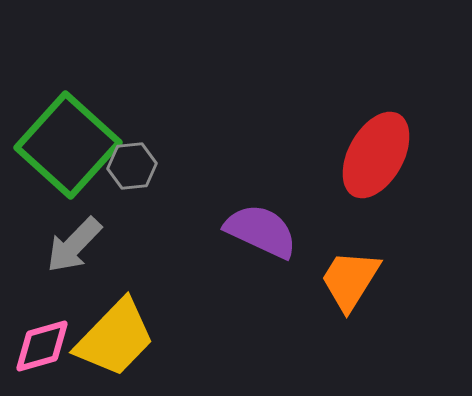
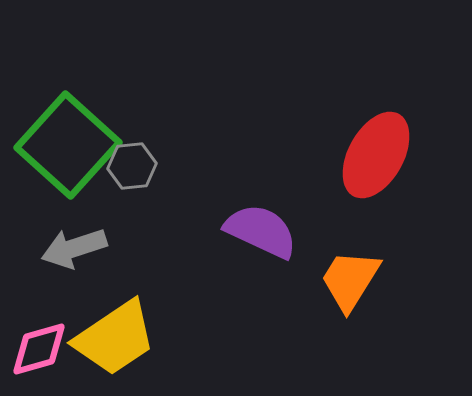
gray arrow: moved 3 px down; rotated 28 degrees clockwise
yellow trapezoid: rotated 12 degrees clockwise
pink diamond: moved 3 px left, 3 px down
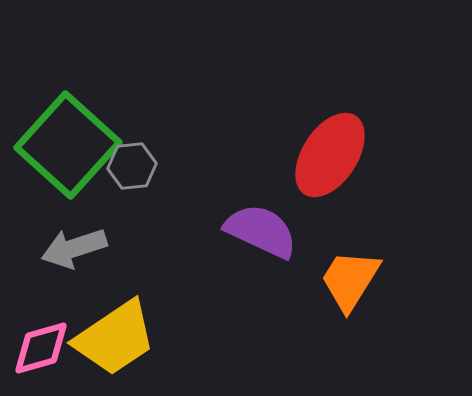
red ellipse: moved 46 px left; rotated 4 degrees clockwise
pink diamond: moved 2 px right, 1 px up
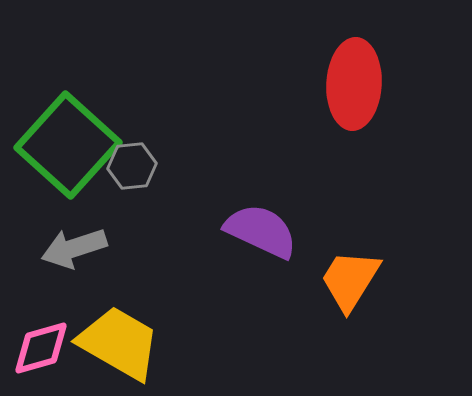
red ellipse: moved 24 px right, 71 px up; rotated 30 degrees counterclockwise
yellow trapezoid: moved 4 px right, 5 px down; rotated 116 degrees counterclockwise
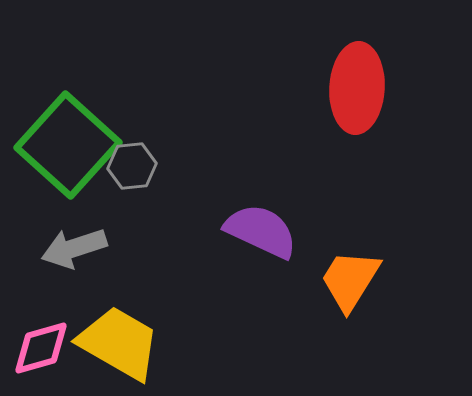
red ellipse: moved 3 px right, 4 px down
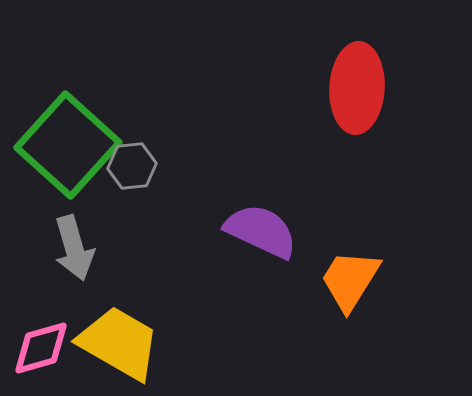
gray arrow: rotated 88 degrees counterclockwise
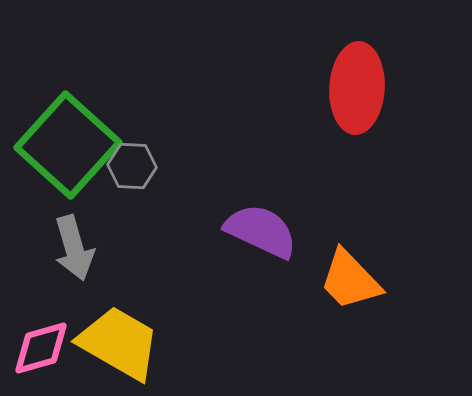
gray hexagon: rotated 9 degrees clockwise
orange trapezoid: rotated 76 degrees counterclockwise
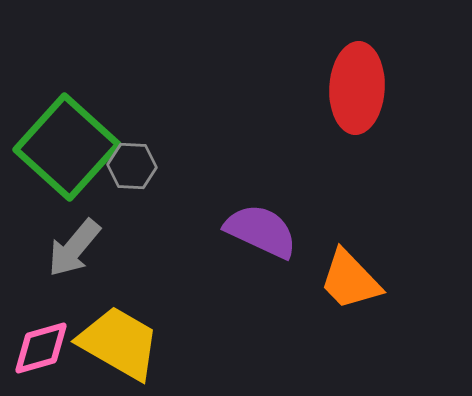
green square: moved 1 px left, 2 px down
gray arrow: rotated 56 degrees clockwise
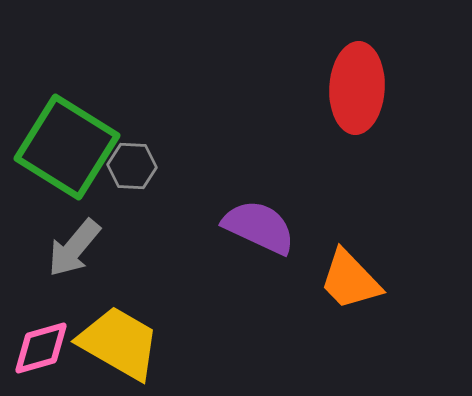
green square: rotated 10 degrees counterclockwise
purple semicircle: moved 2 px left, 4 px up
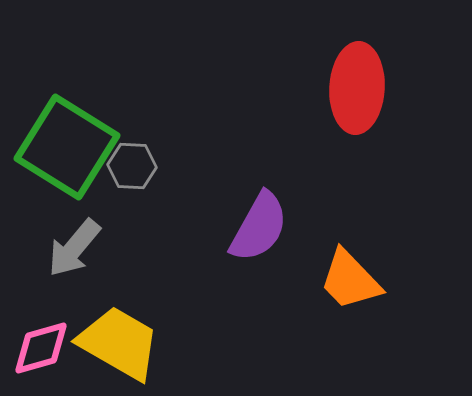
purple semicircle: rotated 94 degrees clockwise
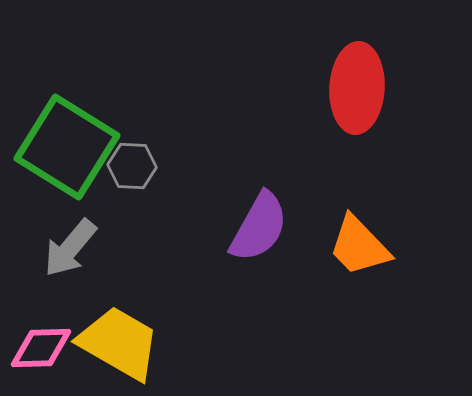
gray arrow: moved 4 px left
orange trapezoid: moved 9 px right, 34 px up
pink diamond: rotated 14 degrees clockwise
